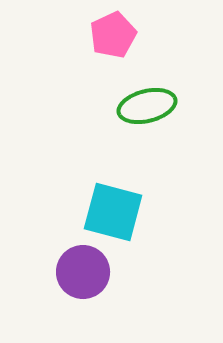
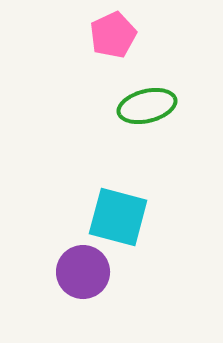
cyan square: moved 5 px right, 5 px down
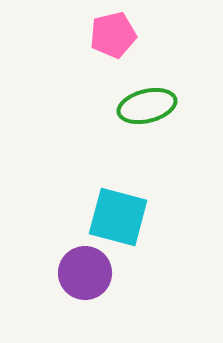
pink pentagon: rotated 12 degrees clockwise
purple circle: moved 2 px right, 1 px down
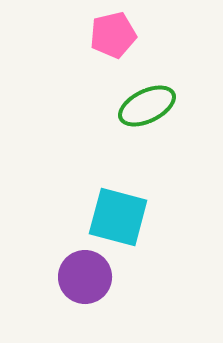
green ellipse: rotated 12 degrees counterclockwise
purple circle: moved 4 px down
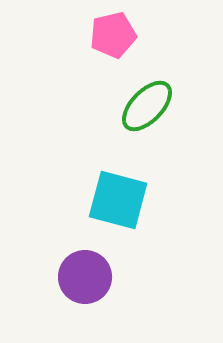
green ellipse: rotated 20 degrees counterclockwise
cyan square: moved 17 px up
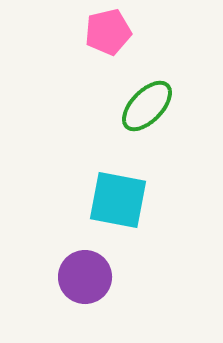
pink pentagon: moved 5 px left, 3 px up
cyan square: rotated 4 degrees counterclockwise
